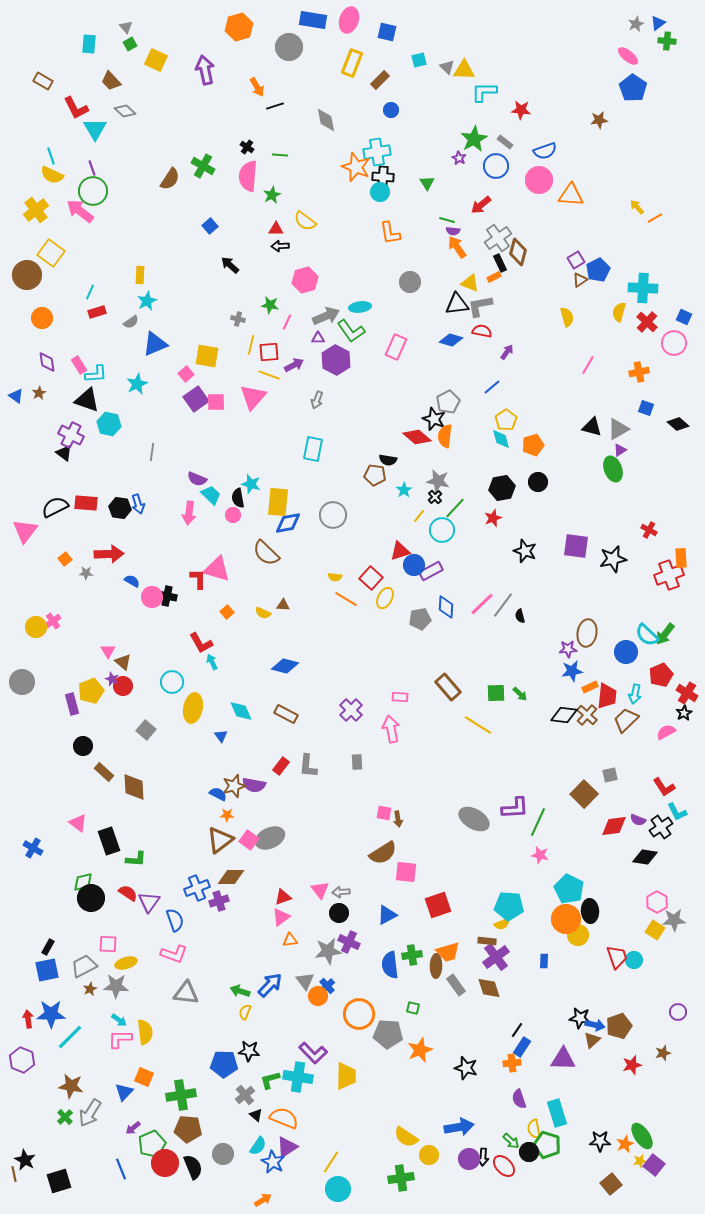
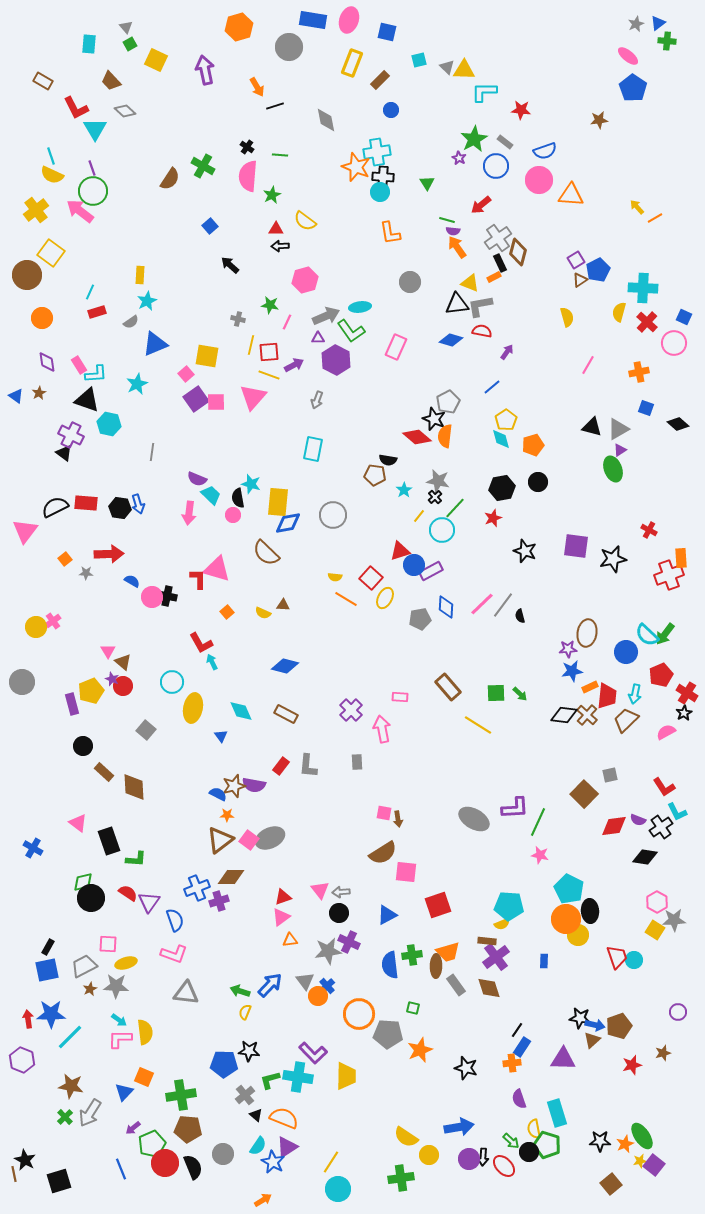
pink arrow at (391, 729): moved 9 px left
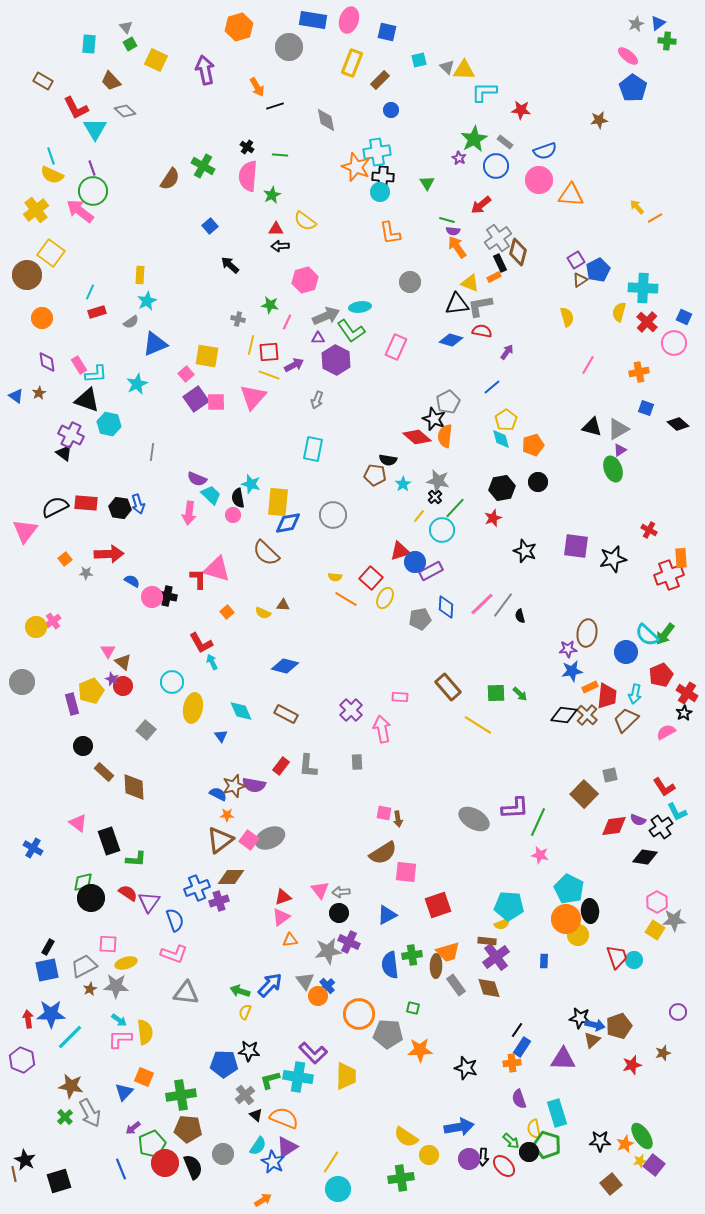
cyan star at (404, 490): moved 1 px left, 6 px up
blue circle at (414, 565): moved 1 px right, 3 px up
orange star at (420, 1050): rotated 20 degrees clockwise
gray arrow at (90, 1113): rotated 60 degrees counterclockwise
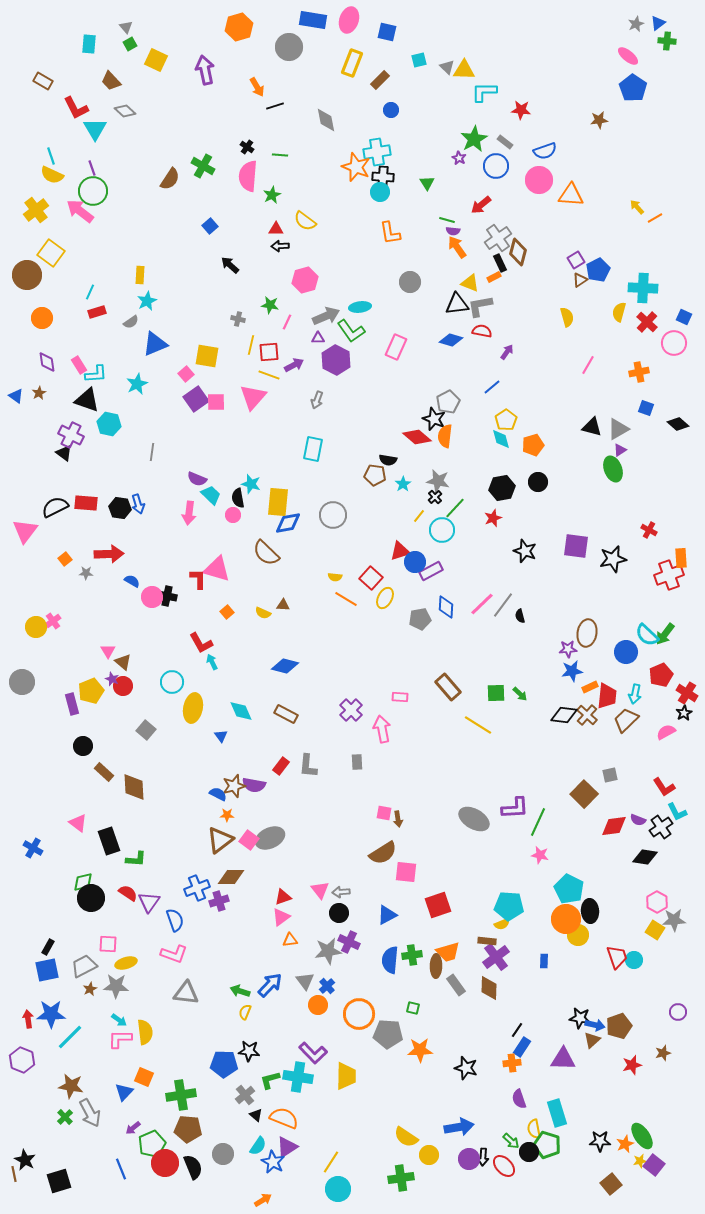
blue semicircle at (390, 965): moved 5 px up; rotated 12 degrees clockwise
brown diamond at (489, 988): rotated 20 degrees clockwise
orange circle at (318, 996): moved 9 px down
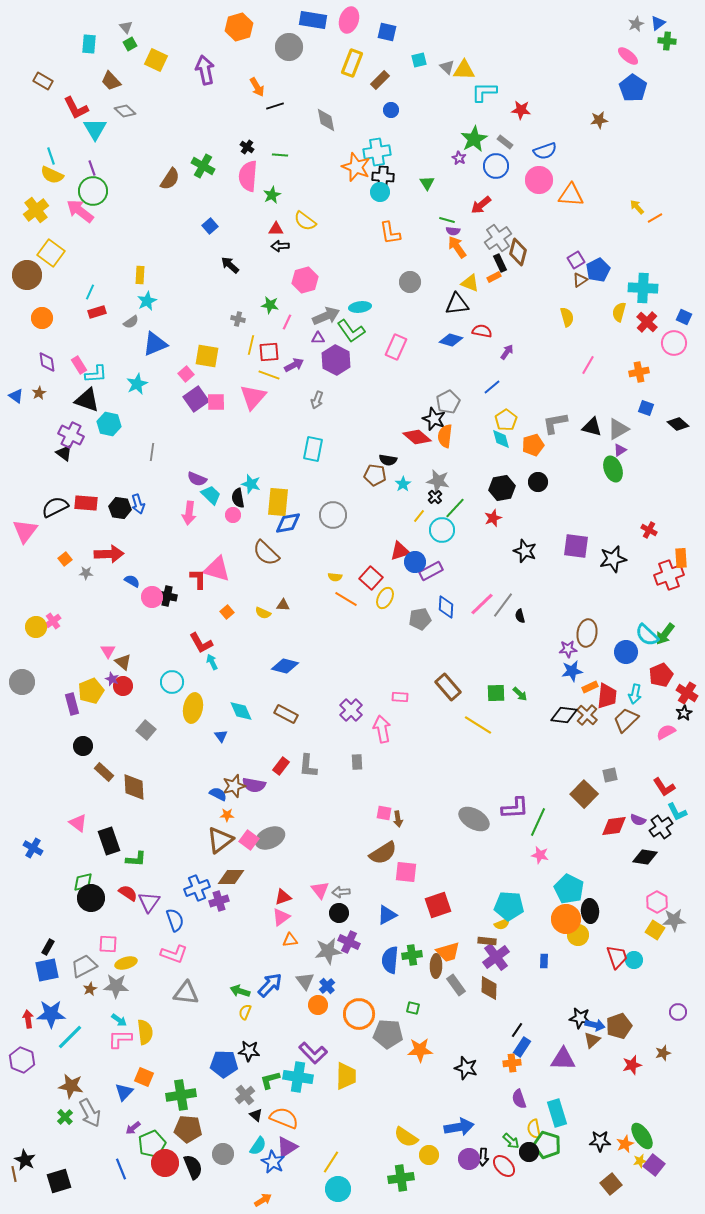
gray L-shape at (480, 306): moved 75 px right, 117 px down
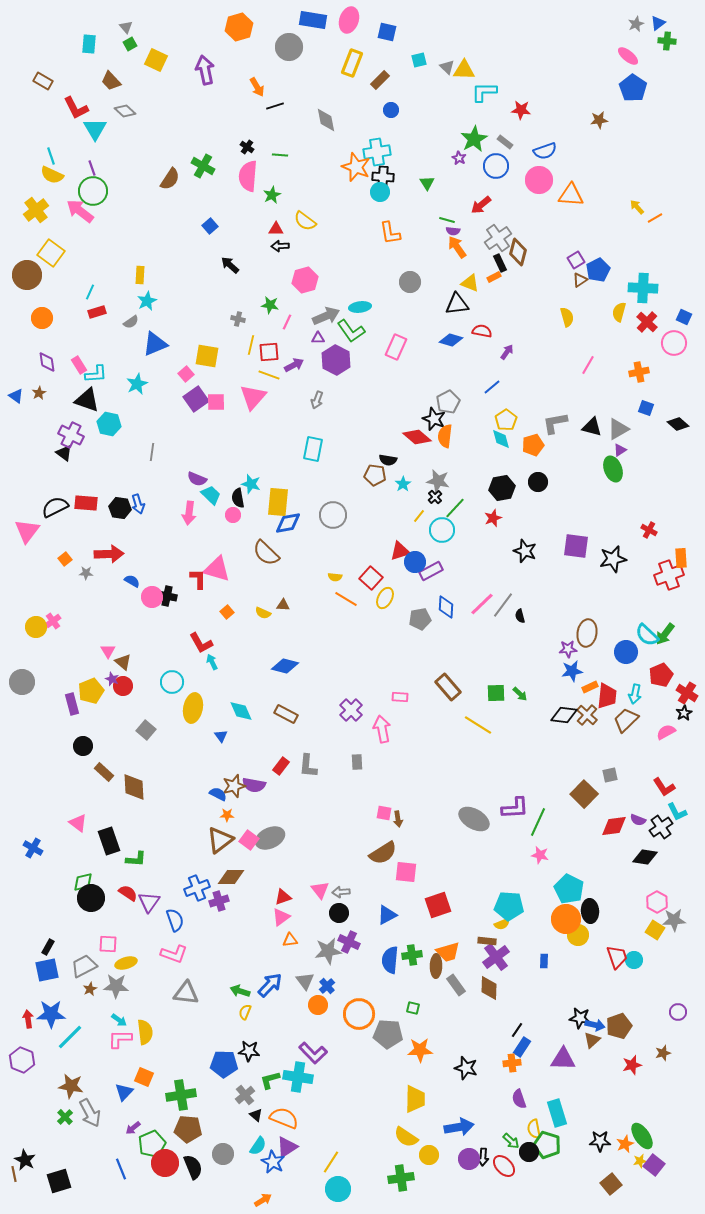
pink triangle at (25, 531): moved 2 px right
yellow trapezoid at (346, 1076): moved 69 px right, 23 px down
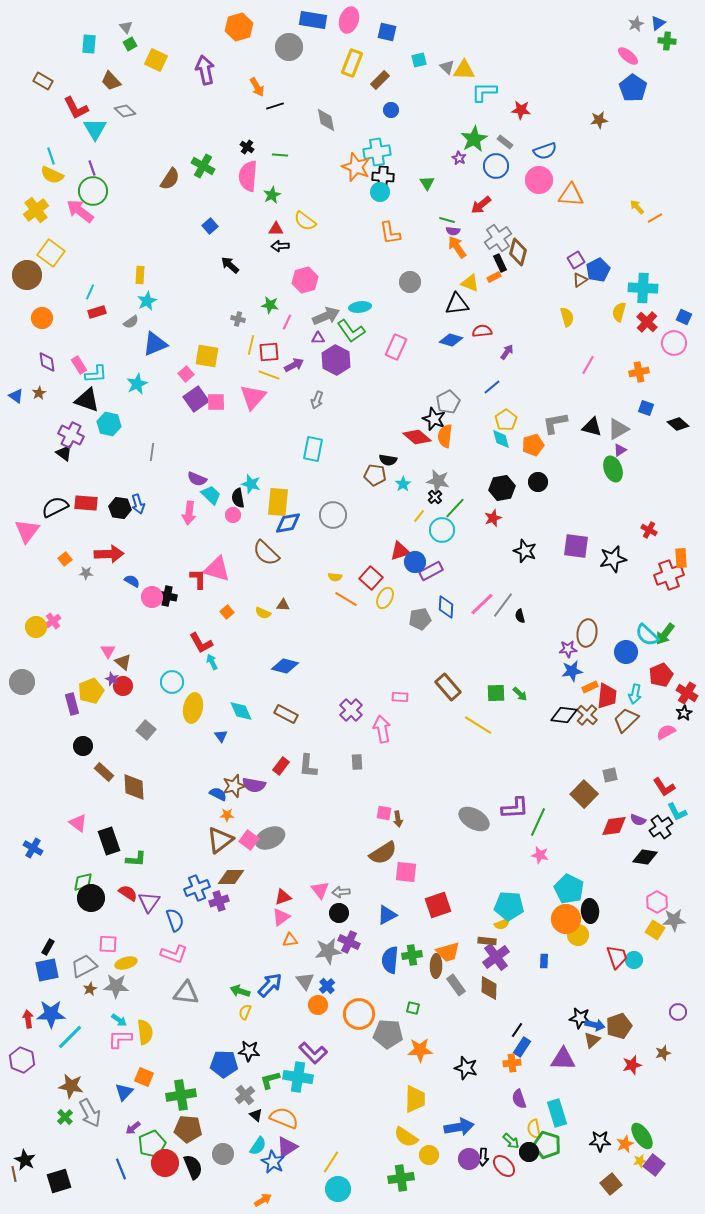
red semicircle at (482, 331): rotated 18 degrees counterclockwise
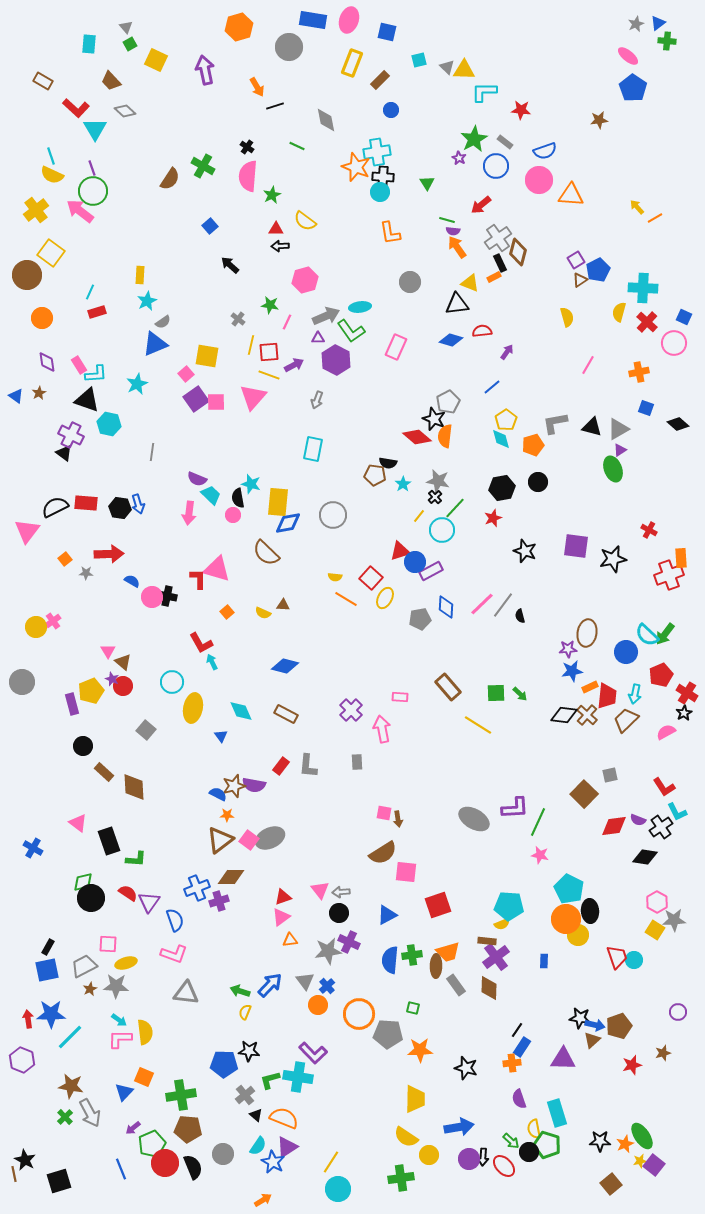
red L-shape at (76, 108): rotated 20 degrees counterclockwise
green line at (280, 155): moved 17 px right, 9 px up; rotated 21 degrees clockwise
gray cross at (238, 319): rotated 24 degrees clockwise
gray semicircle at (131, 322): moved 32 px right
black semicircle at (388, 460): moved 3 px down
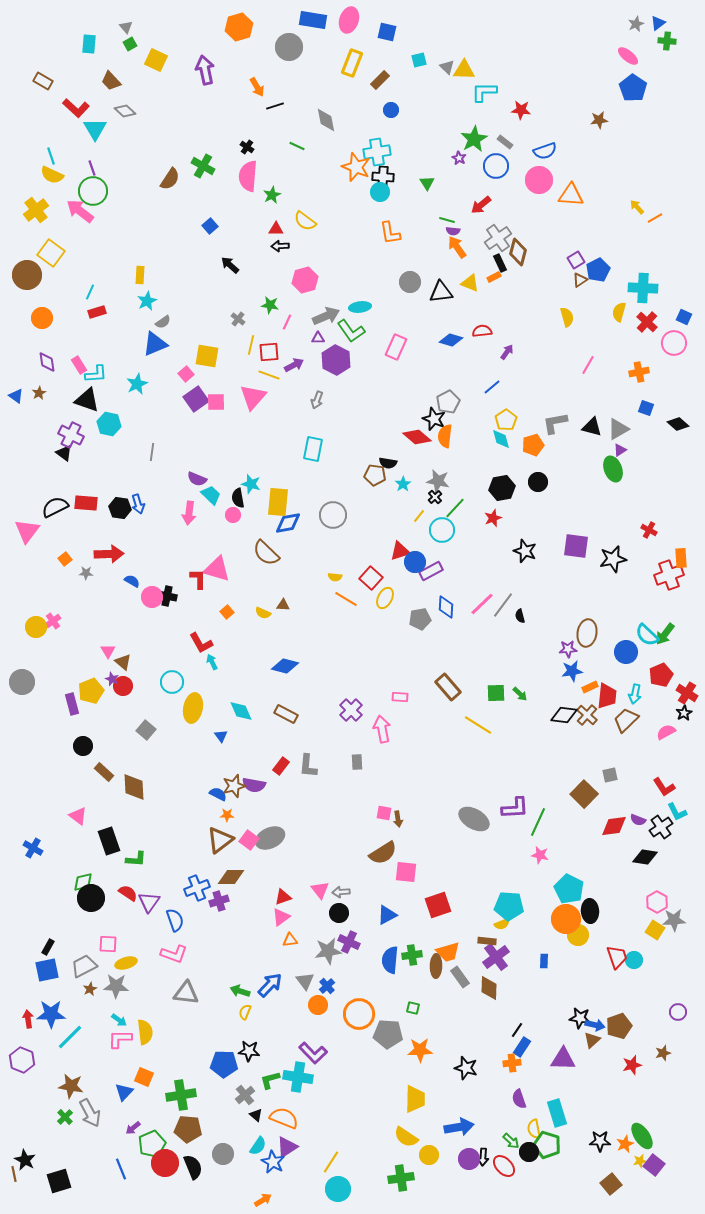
black triangle at (457, 304): moved 16 px left, 12 px up
pink triangle at (78, 823): moved 7 px up
gray rectangle at (456, 985): moved 4 px right, 8 px up
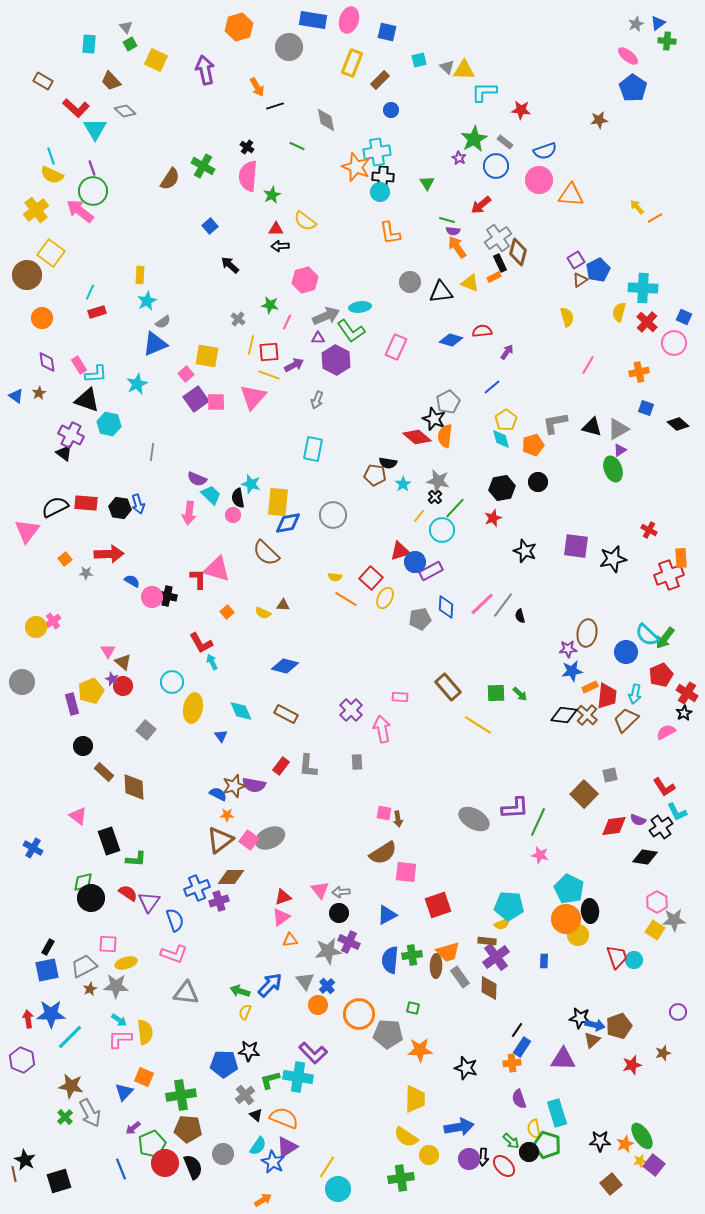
green arrow at (665, 634): moved 4 px down
yellow line at (331, 1162): moved 4 px left, 5 px down
